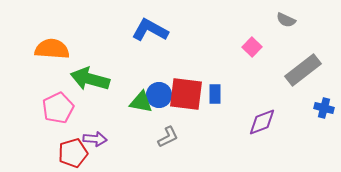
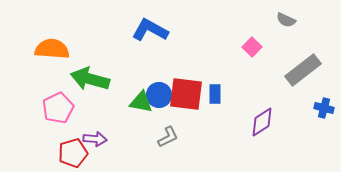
purple diamond: rotated 12 degrees counterclockwise
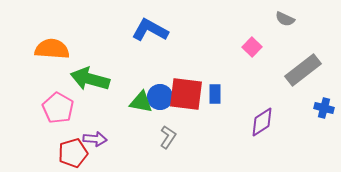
gray semicircle: moved 1 px left, 1 px up
blue circle: moved 1 px right, 2 px down
pink pentagon: rotated 16 degrees counterclockwise
gray L-shape: rotated 30 degrees counterclockwise
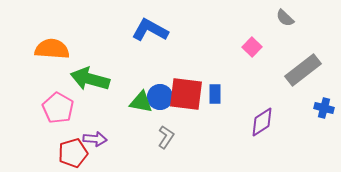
gray semicircle: moved 1 px up; rotated 18 degrees clockwise
gray L-shape: moved 2 px left
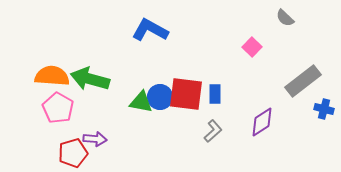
orange semicircle: moved 27 px down
gray rectangle: moved 11 px down
blue cross: moved 1 px down
gray L-shape: moved 47 px right, 6 px up; rotated 15 degrees clockwise
